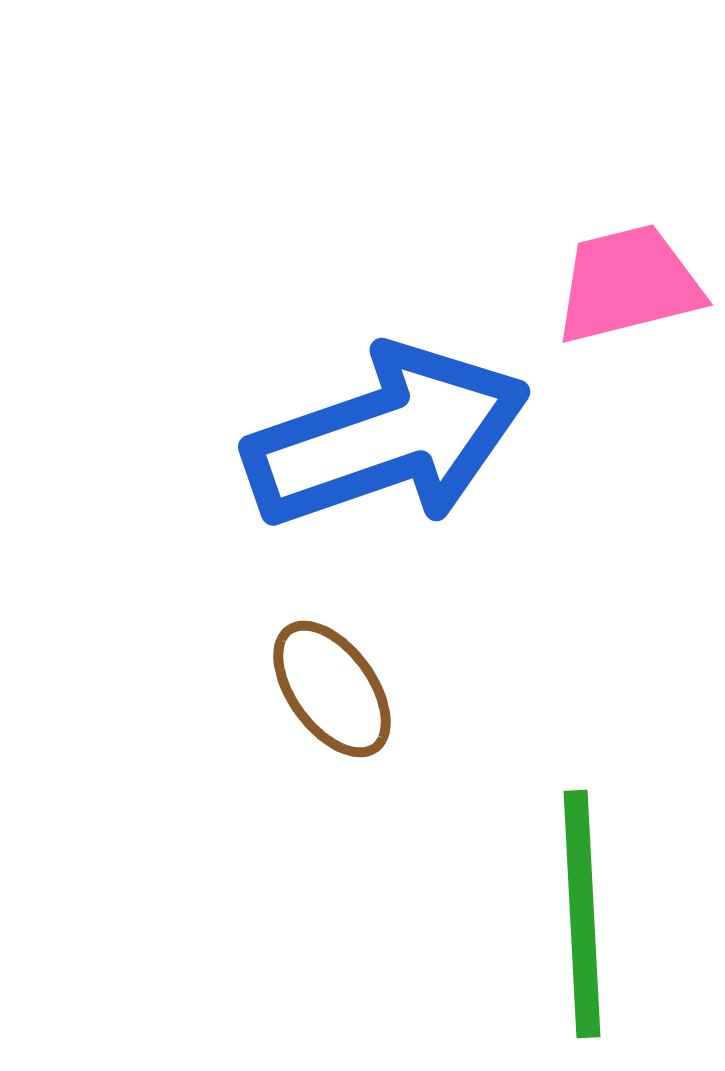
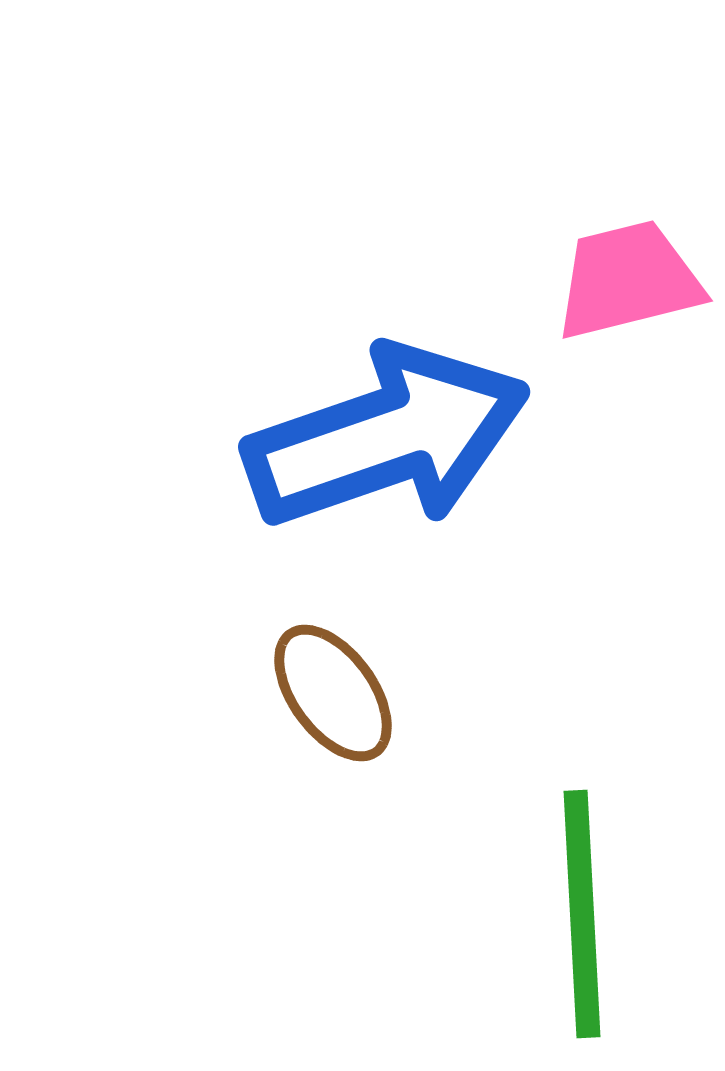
pink trapezoid: moved 4 px up
brown ellipse: moved 1 px right, 4 px down
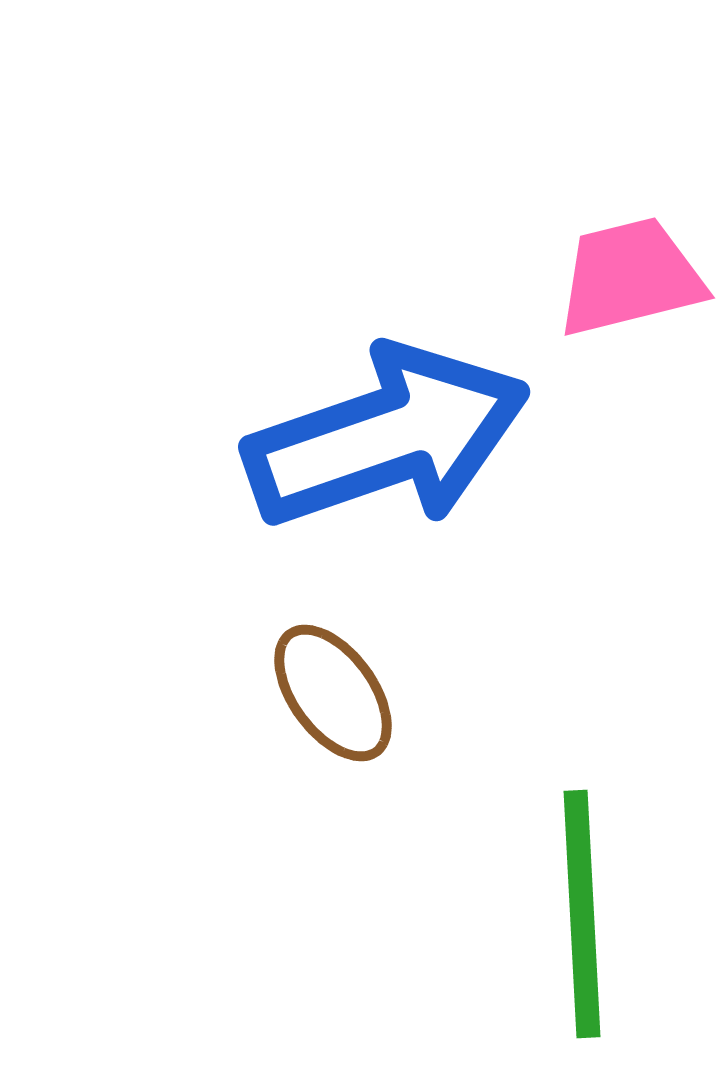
pink trapezoid: moved 2 px right, 3 px up
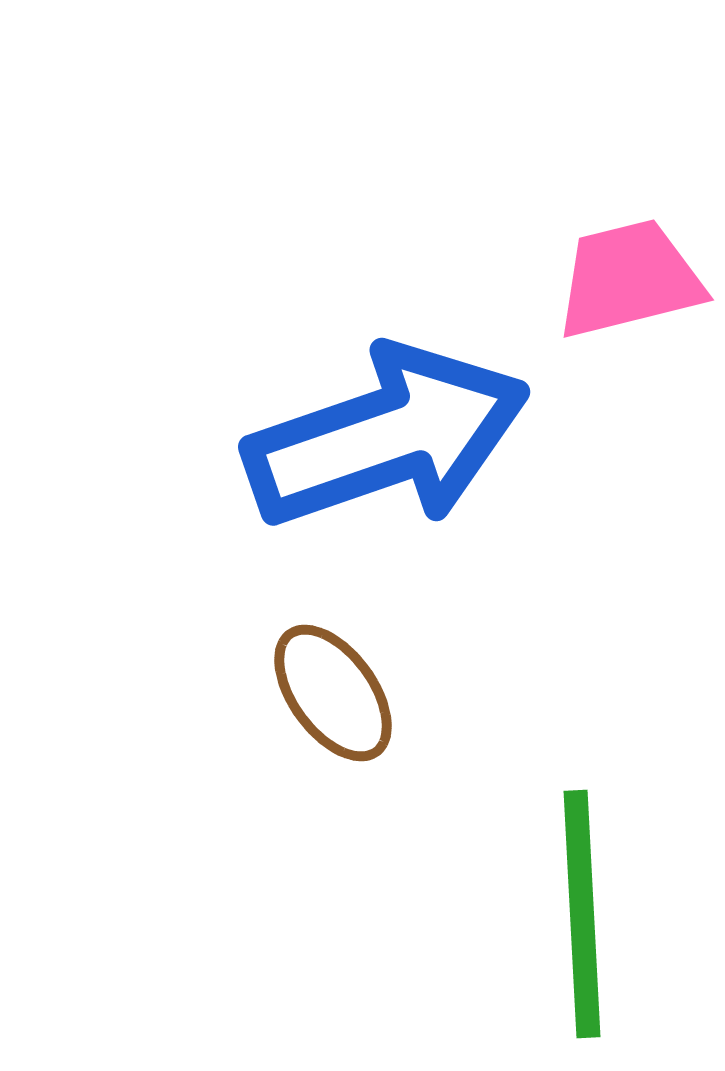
pink trapezoid: moved 1 px left, 2 px down
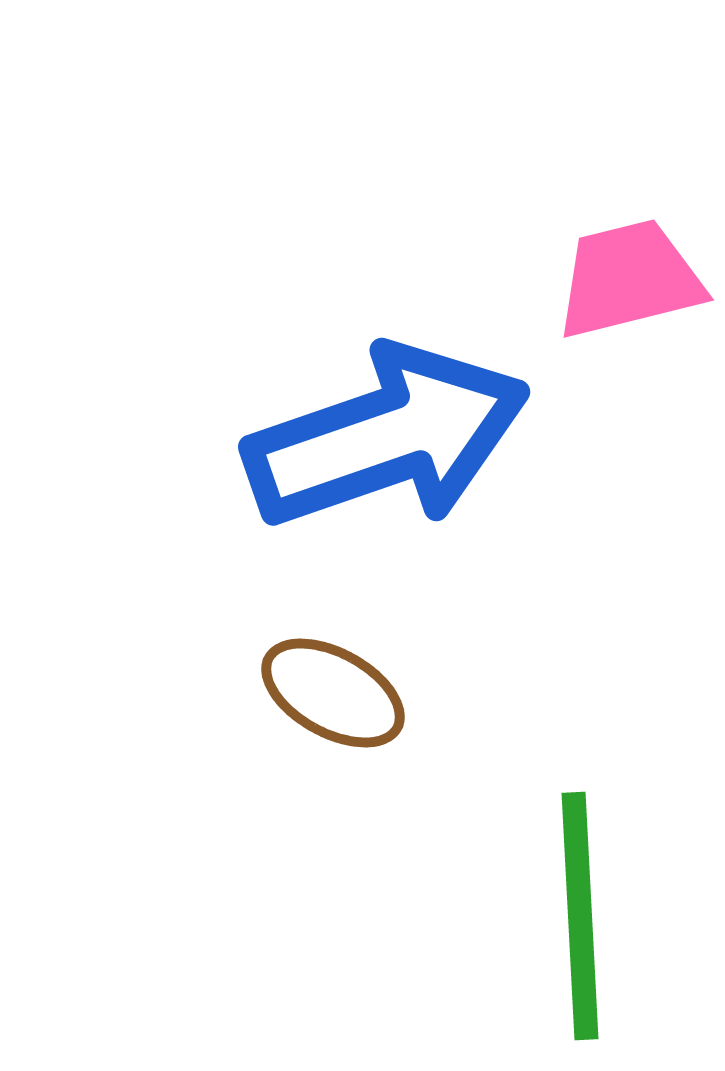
brown ellipse: rotated 25 degrees counterclockwise
green line: moved 2 px left, 2 px down
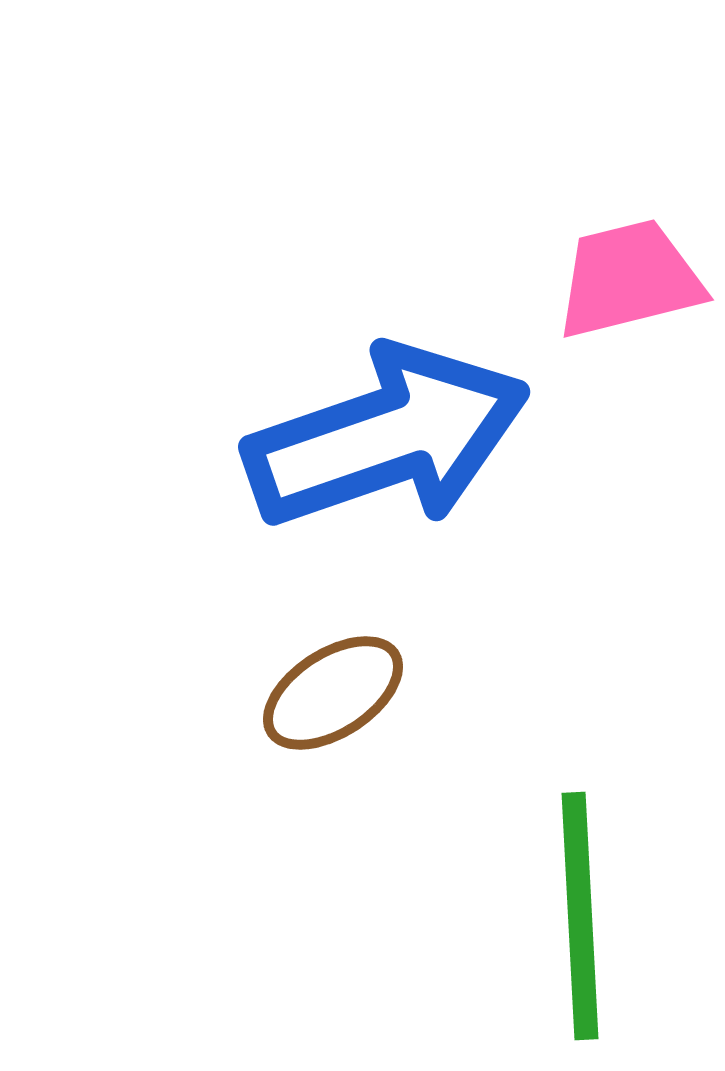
brown ellipse: rotated 62 degrees counterclockwise
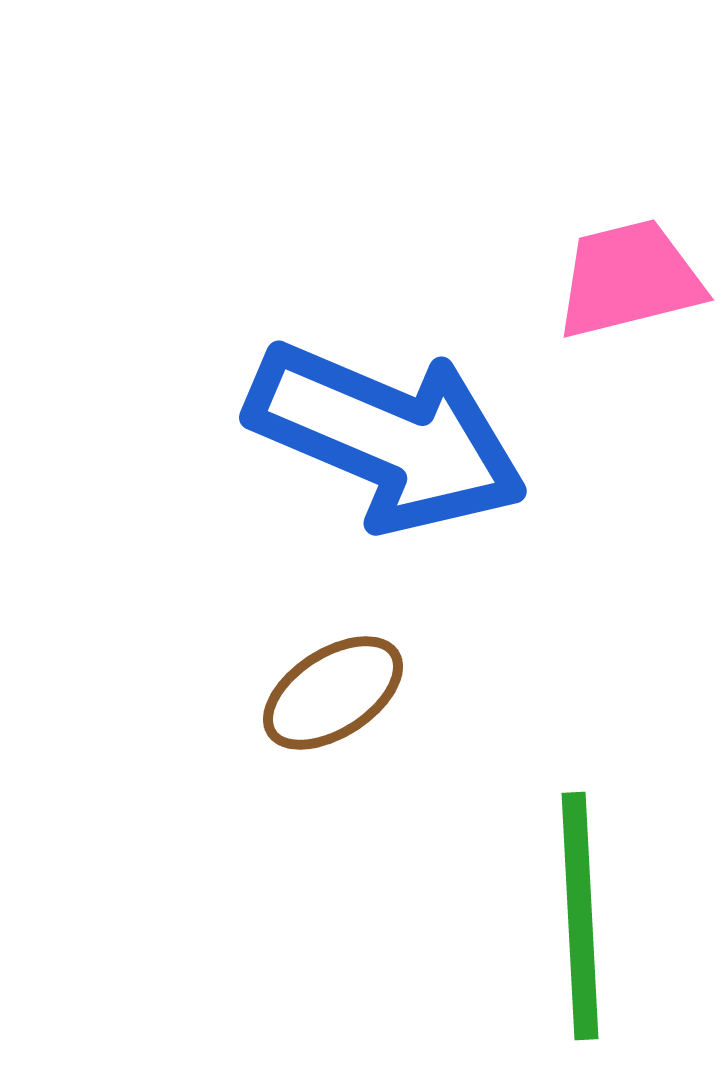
blue arrow: rotated 42 degrees clockwise
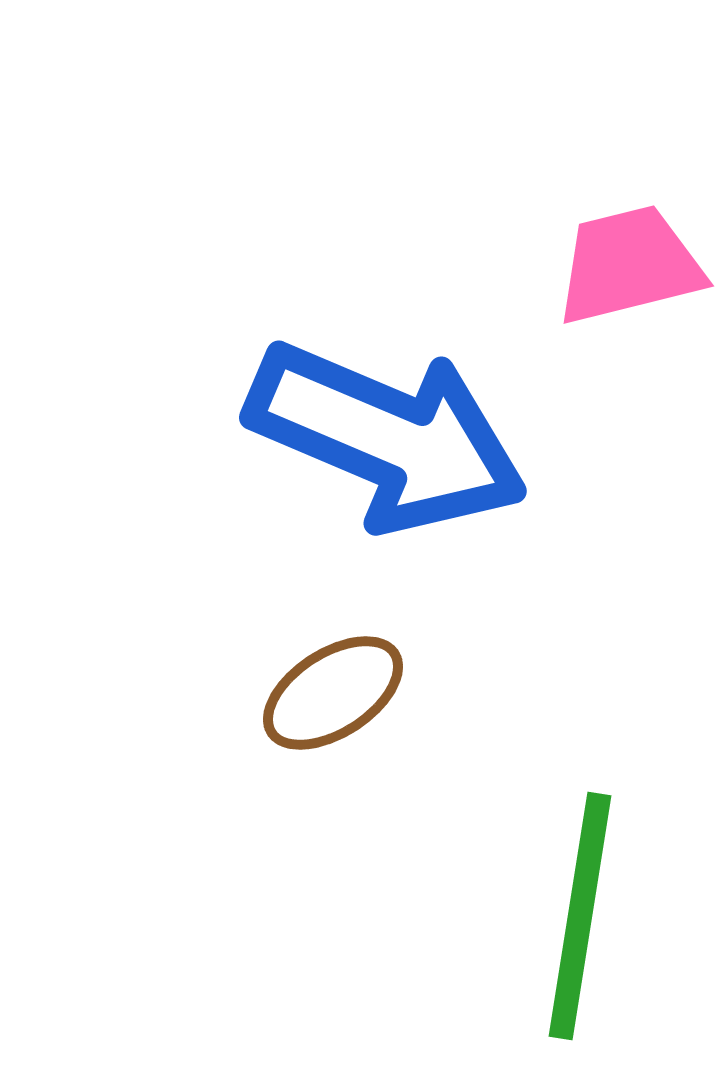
pink trapezoid: moved 14 px up
green line: rotated 12 degrees clockwise
